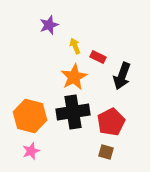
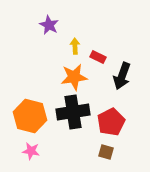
purple star: rotated 24 degrees counterclockwise
yellow arrow: rotated 21 degrees clockwise
orange star: rotated 20 degrees clockwise
pink star: rotated 30 degrees clockwise
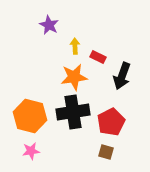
pink star: rotated 18 degrees counterclockwise
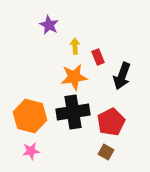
red rectangle: rotated 42 degrees clockwise
brown square: rotated 14 degrees clockwise
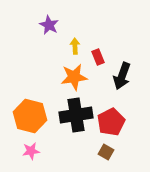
black cross: moved 3 px right, 3 px down
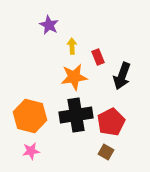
yellow arrow: moved 3 px left
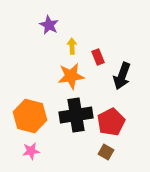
orange star: moved 3 px left, 1 px up
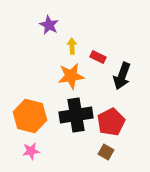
red rectangle: rotated 42 degrees counterclockwise
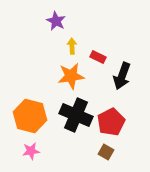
purple star: moved 7 px right, 4 px up
black cross: rotated 32 degrees clockwise
